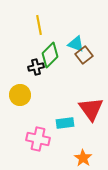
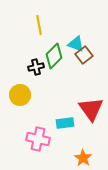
green diamond: moved 4 px right, 1 px down
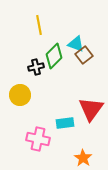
red triangle: rotated 12 degrees clockwise
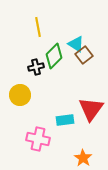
yellow line: moved 1 px left, 2 px down
cyan triangle: rotated 12 degrees clockwise
cyan rectangle: moved 3 px up
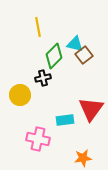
cyan triangle: moved 1 px left; rotated 18 degrees counterclockwise
black cross: moved 7 px right, 11 px down
orange star: rotated 30 degrees clockwise
